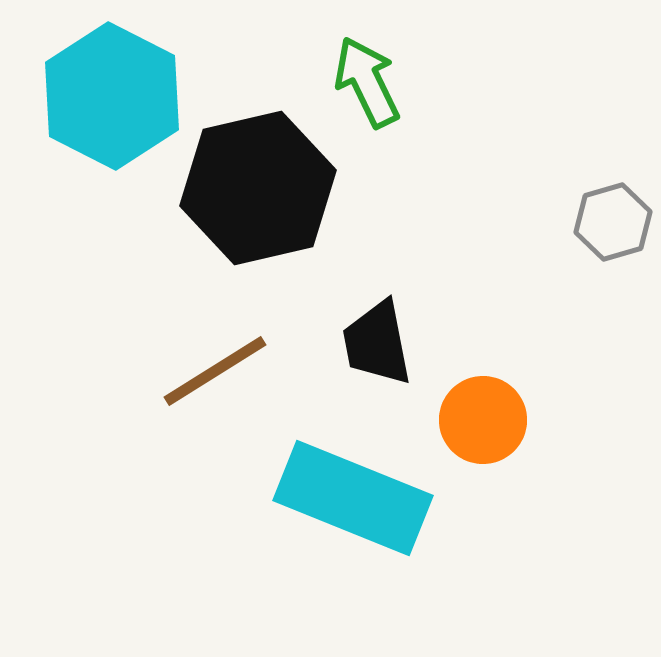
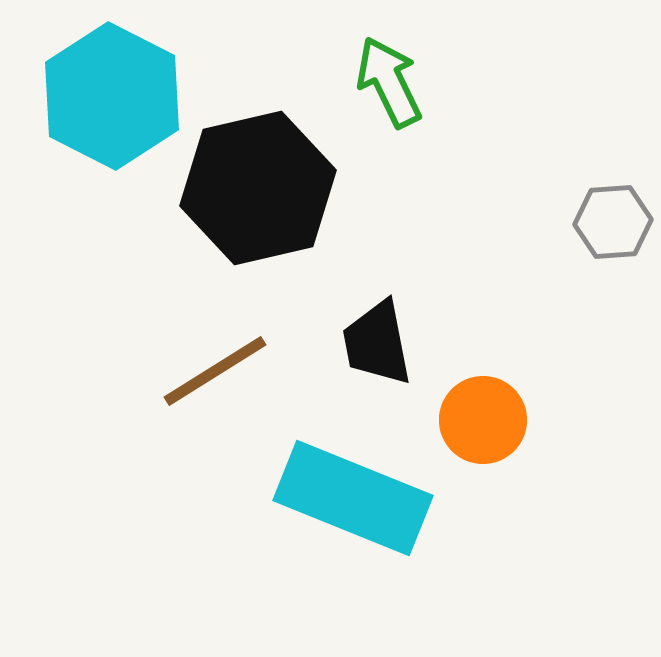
green arrow: moved 22 px right
gray hexagon: rotated 12 degrees clockwise
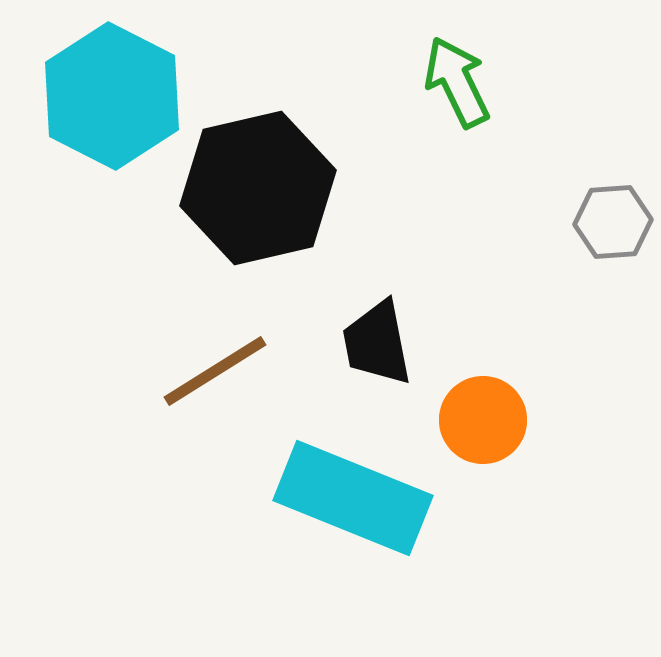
green arrow: moved 68 px right
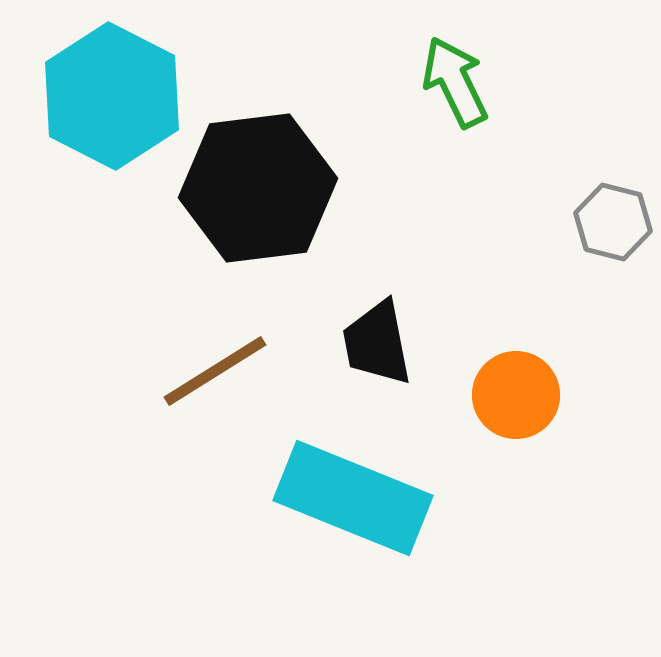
green arrow: moved 2 px left
black hexagon: rotated 6 degrees clockwise
gray hexagon: rotated 18 degrees clockwise
orange circle: moved 33 px right, 25 px up
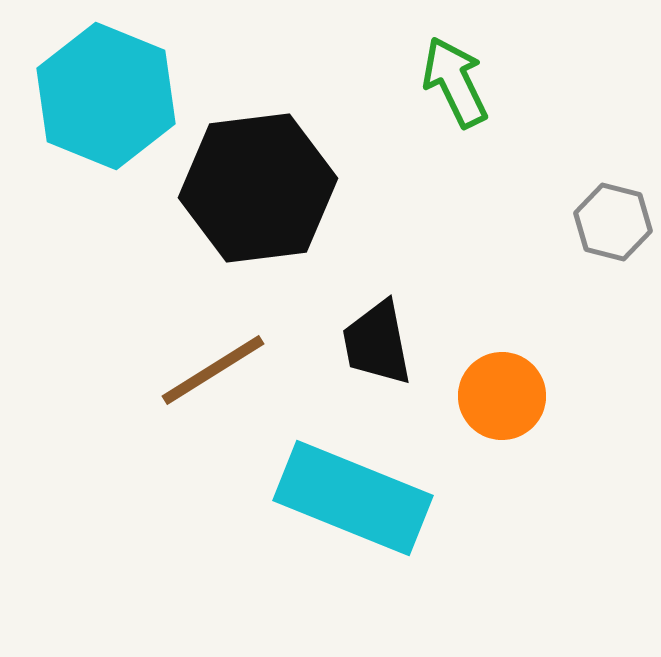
cyan hexagon: moved 6 px left; rotated 5 degrees counterclockwise
brown line: moved 2 px left, 1 px up
orange circle: moved 14 px left, 1 px down
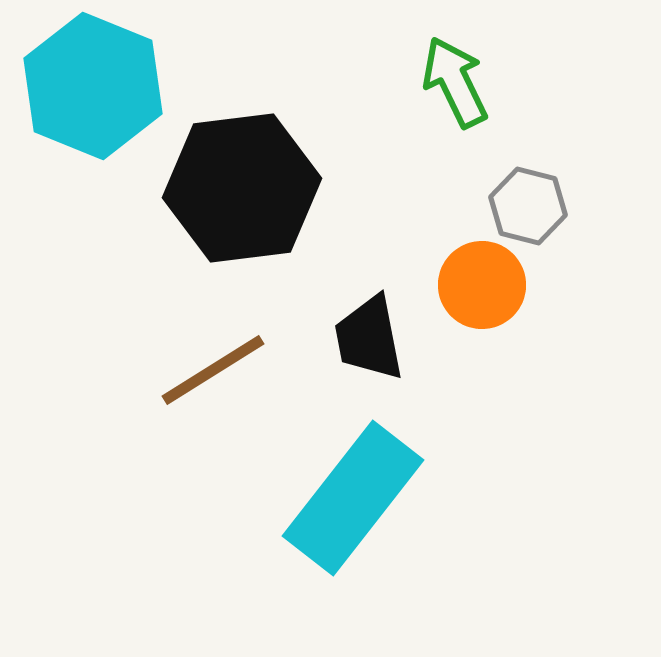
cyan hexagon: moved 13 px left, 10 px up
black hexagon: moved 16 px left
gray hexagon: moved 85 px left, 16 px up
black trapezoid: moved 8 px left, 5 px up
orange circle: moved 20 px left, 111 px up
cyan rectangle: rotated 74 degrees counterclockwise
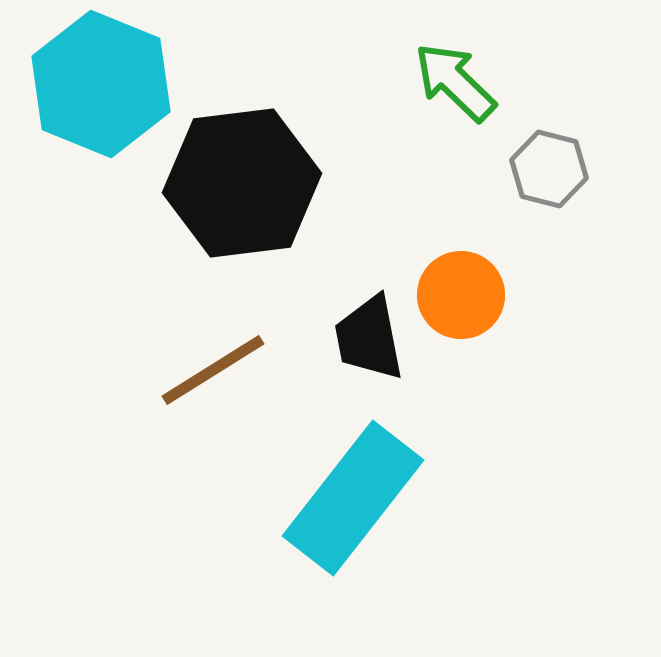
green arrow: rotated 20 degrees counterclockwise
cyan hexagon: moved 8 px right, 2 px up
black hexagon: moved 5 px up
gray hexagon: moved 21 px right, 37 px up
orange circle: moved 21 px left, 10 px down
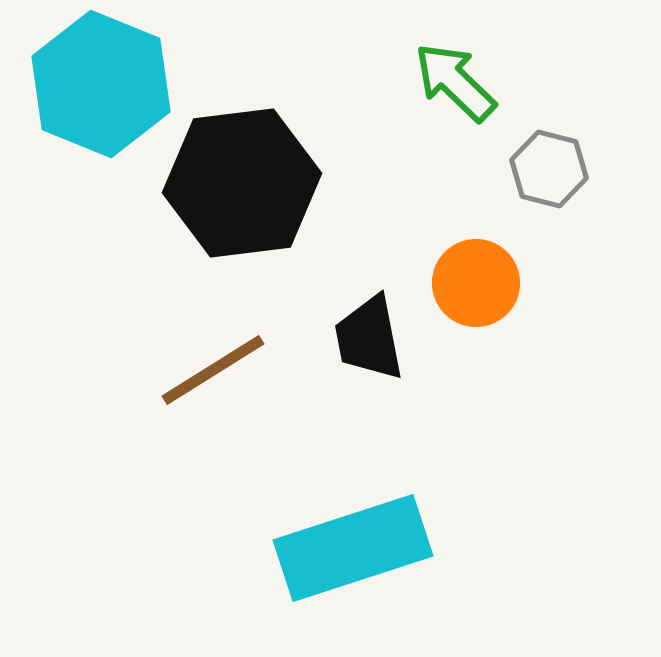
orange circle: moved 15 px right, 12 px up
cyan rectangle: moved 50 px down; rotated 34 degrees clockwise
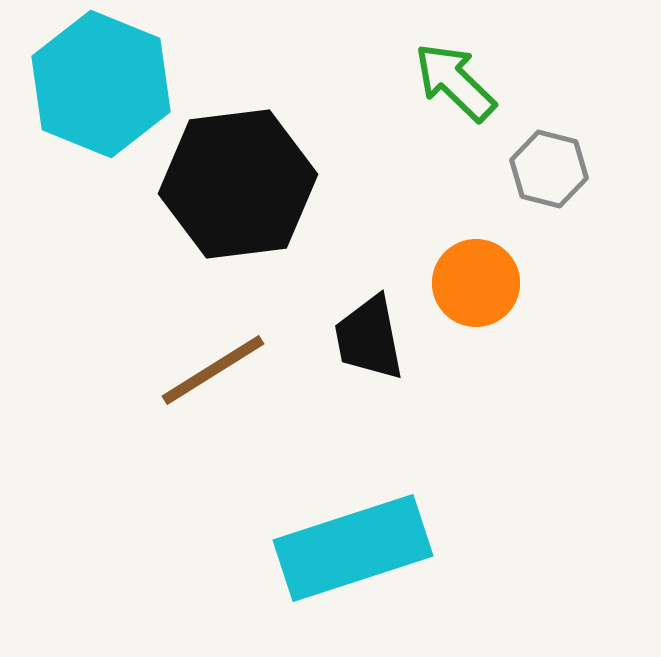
black hexagon: moved 4 px left, 1 px down
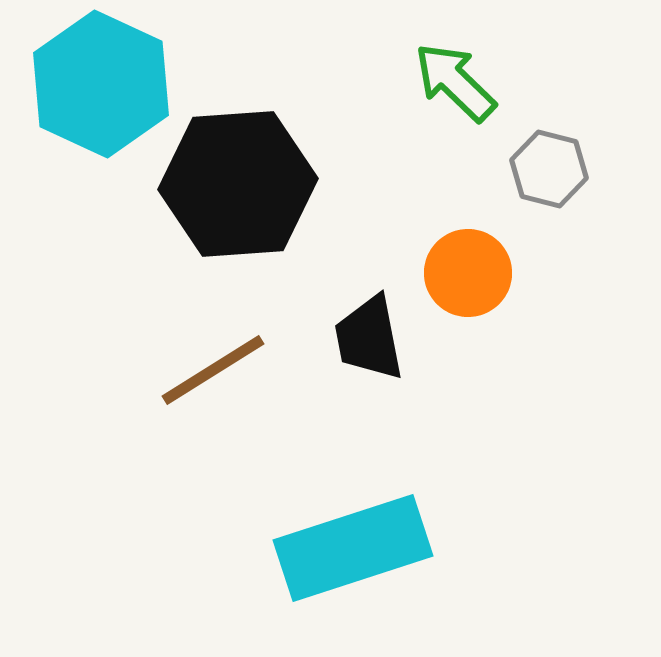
cyan hexagon: rotated 3 degrees clockwise
black hexagon: rotated 3 degrees clockwise
orange circle: moved 8 px left, 10 px up
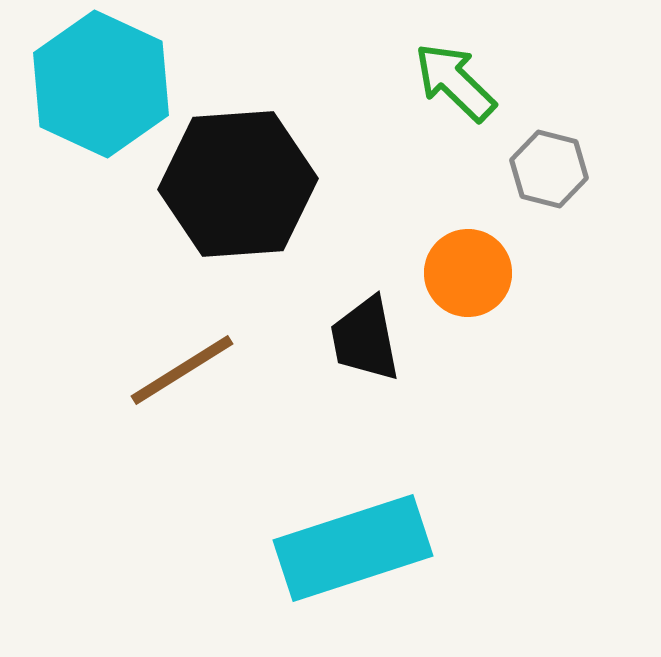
black trapezoid: moved 4 px left, 1 px down
brown line: moved 31 px left
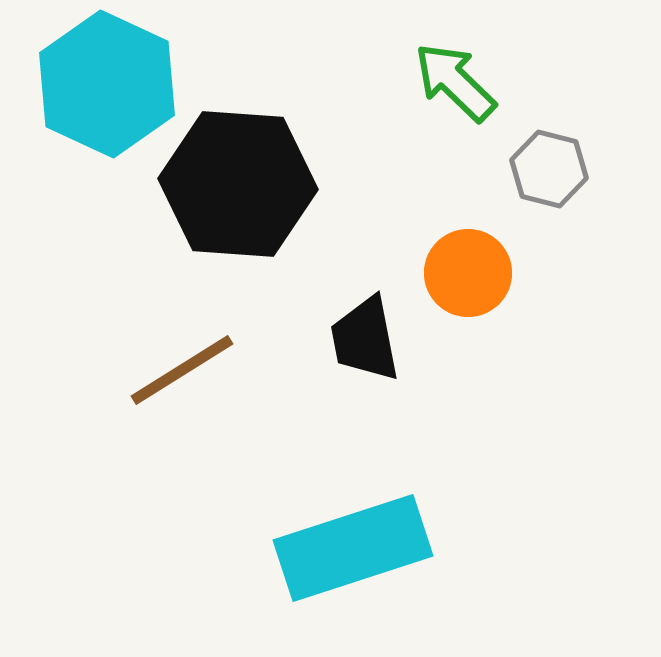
cyan hexagon: moved 6 px right
black hexagon: rotated 8 degrees clockwise
